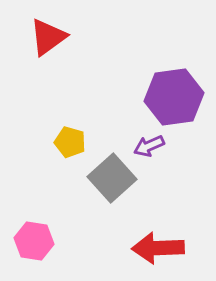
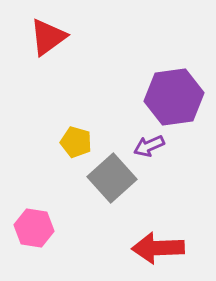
yellow pentagon: moved 6 px right
pink hexagon: moved 13 px up
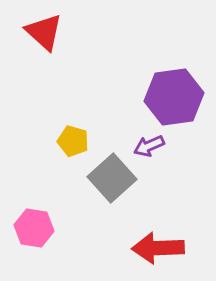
red triangle: moved 4 px left, 5 px up; rotated 42 degrees counterclockwise
yellow pentagon: moved 3 px left, 1 px up
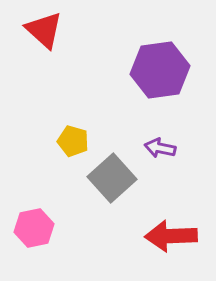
red triangle: moved 2 px up
purple hexagon: moved 14 px left, 27 px up
purple arrow: moved 11 px right, 2 px down; rotated 36 degrees clockwise
pink hexagon: rotated 21 degrees counterclockwise
red arrow: moved 13 px right, 12 px up
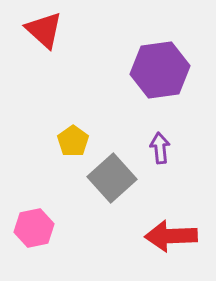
yellow pentagon: rotated 20 degrees clockwise
purple arrow: rotated 72 degrees clockwise
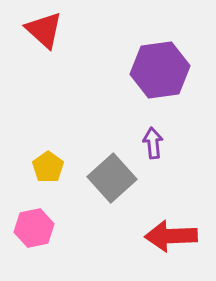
yellow pentagon: moved 25 px left, 26 px down
purple arrow: moved 7 px left, 5 px up
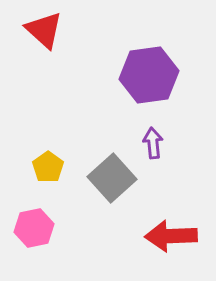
purple hexagon: moved 11 px left, 5 px down
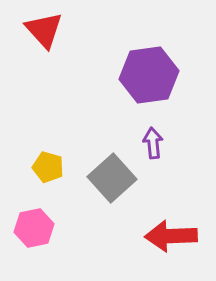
red triangle: rotated 6 degrees clockwise
yellow pentagon: rotated 20 degrees counterclockwise
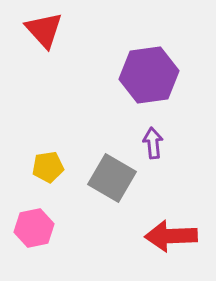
yellow pentagon: rotated 24 degrees counterclockwise
gray square: rotated 18 degrees counterclockwise
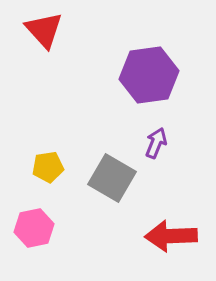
purple arrow: moved 3 px right; rotated 28 degrees clockwise
